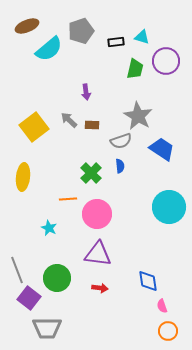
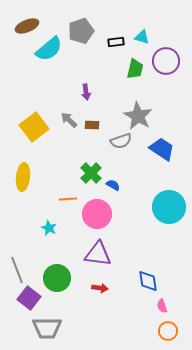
blue semicircle: moved 7 px left, 19 px down; rotated 56 degrees counterclockwise
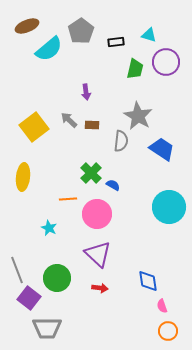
gray pentagon: rotated 15 degrees counterclockwise
cyan triangle: moved 7 px right, 2 px up
purple circle: moved 1 px down
gray semicircle: rotated 65 degrees counterclockwise
purple triangle: rotated 36 degrees clockwise
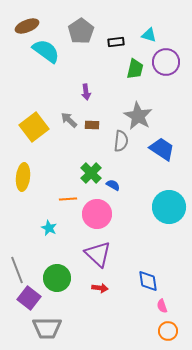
cyan semicircle: moved 3 px left, 2 px down; rotated 104 degrees counterclockwise
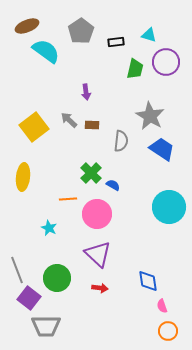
gray star: moved 12 px right
gray trapezoid: moved 1 px left, 2 px up
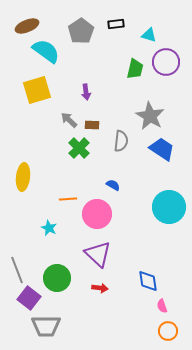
black rectangle: moved 18 px up
yellow square: moved 3 px right, 37 px up; rotated 20 degrees clockwise
green cross: moved 12 px left, 25 px up
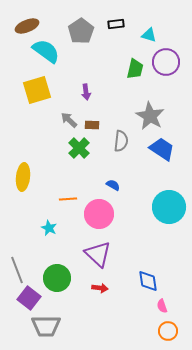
pink circle: moved 2 px right
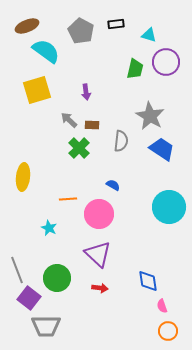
gray pentagon: rotated 10 degrees counterclockwise
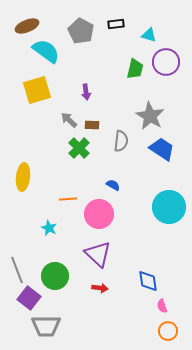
green circle: moved 2 px left, 2 px up
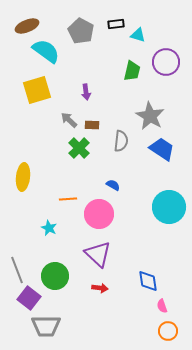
cyan triangle: moved 11 px left
green trapezoid: moved 3 px left, 2 px down
